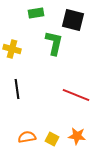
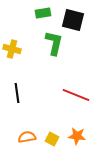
green rectangle: moved 7 px right
black line: moved 4 px down
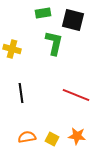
black line: moved 4 px right
